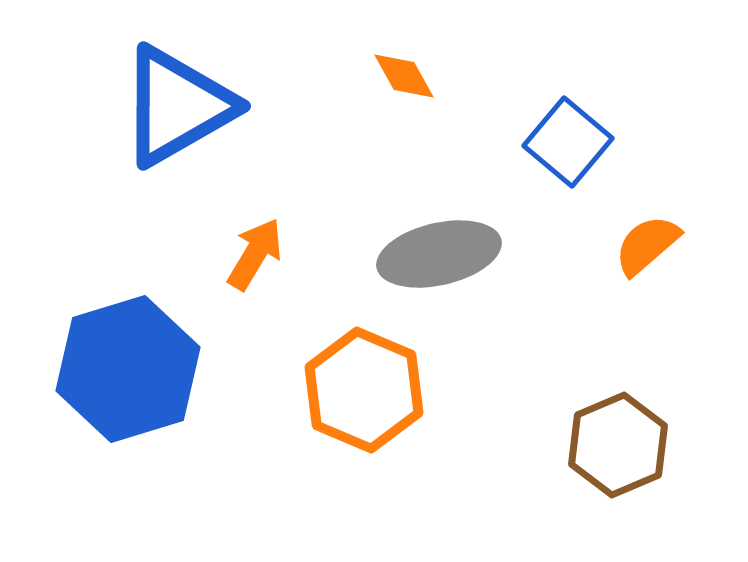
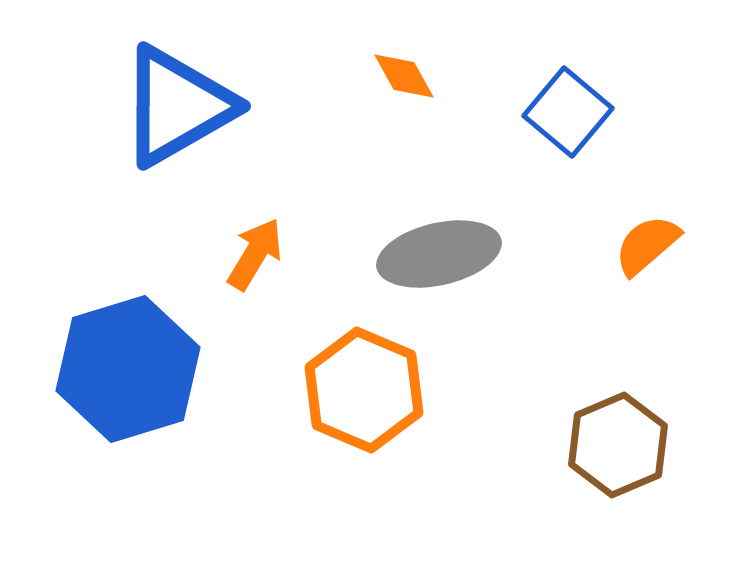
blue square: moved 30 px up
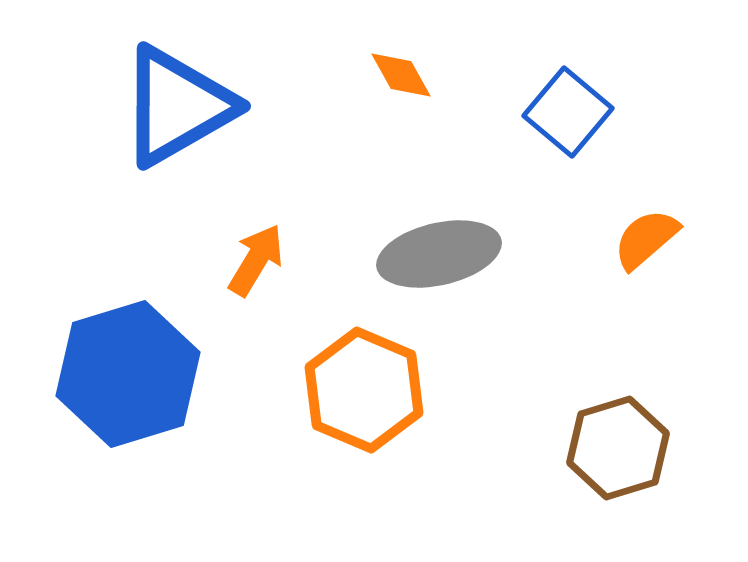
orange diamond: moved 3 px left, 1 px up
orange semicircle: moved 1 px left, 6 px up
orange arrow: moved 1 px right, 6 px down
blue hexagon: moved 5 px down
brown hexagon: moved 3 px down; rotated 6 degrees clockwise
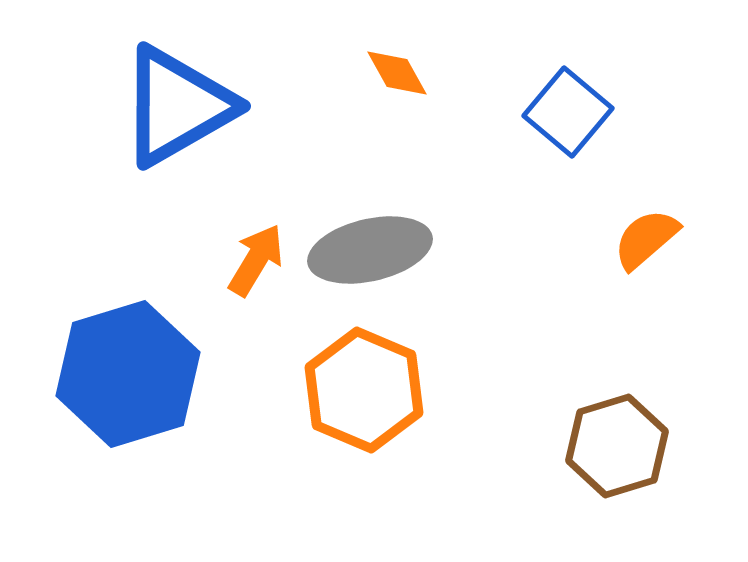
orange diamond: moved 4 px left, 2 px up
gray ellipse: moved 69 px left, 4 px up
brown hexagon: moved 1 px left, 2 px up
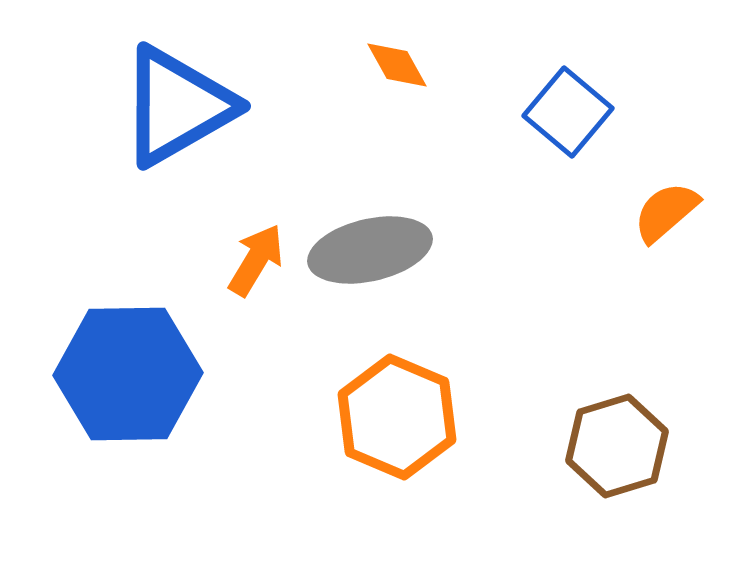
orange diamond: moved 8 px up
orange semicircle: moved 20 px right, 27 px up
blue hexagon: rotated 16 degrees clockwise
orange hexagon: moved 33 px right, 27 px down
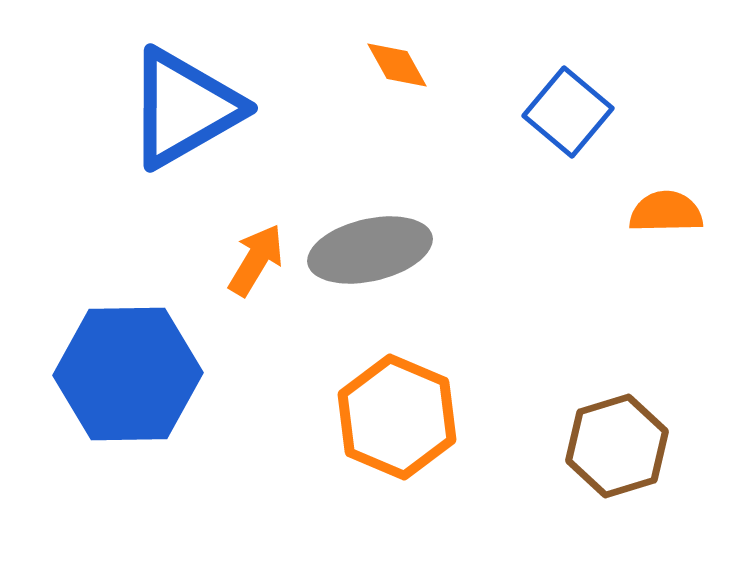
blue triangle: moved 7 px right, 2 px down
orange semicircle: rotated 40 degrees clockwise
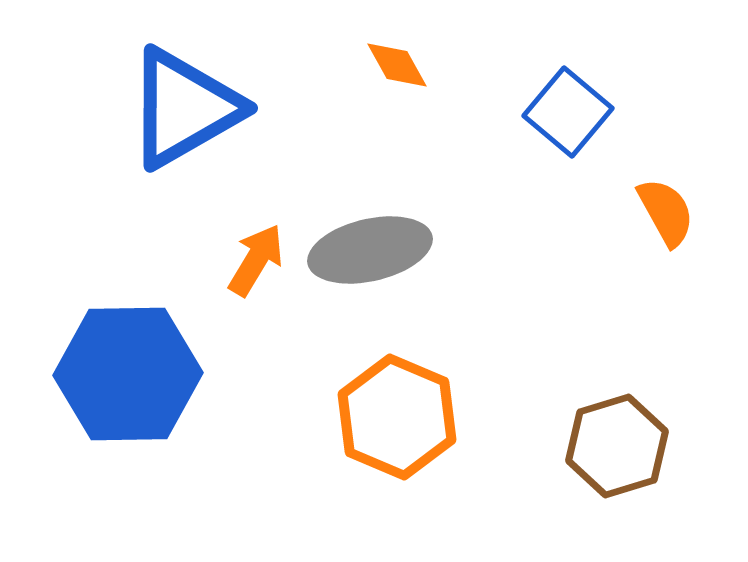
orange semicircle: rotated 62 degrees clockwise
